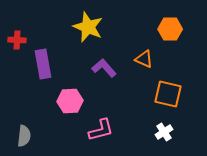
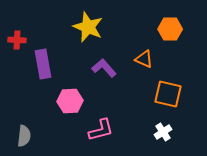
white cross: moved 1 px left
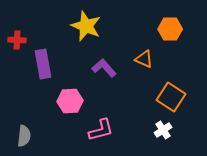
yellow star: moved 2 px left, 1 px up
orange square: moved 3 px right, 3 px down; rotated 20 degrees clockwise
white cross: moved 2 px up
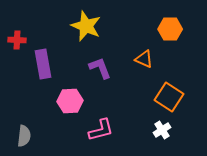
purple L-shape: moved 4 px left; rotated 20 degrees clockwise
orange square: moved 2 px left
white cross: moved 1 px left
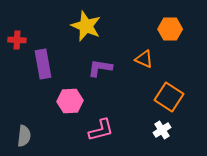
purple L-shape: rotated 60 degrees counterclockwise
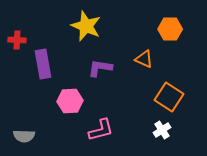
gray semicircle: rotated 85 degrees clockwise
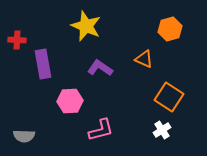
orange hexagon: rotated 15 degrees counterclockwise
purple L-shape: rotated 25 degrees clockwise
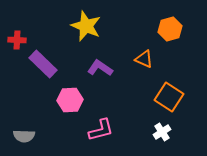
purple rectangle: rotated 36 degrees counterclockwise
pink hexagon: moved 1 px up
white cross: moved 2 px down
